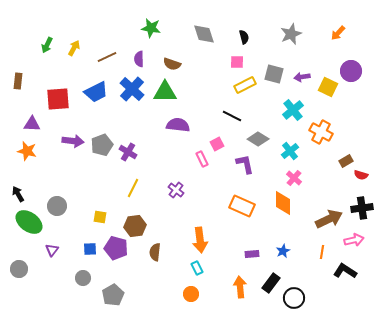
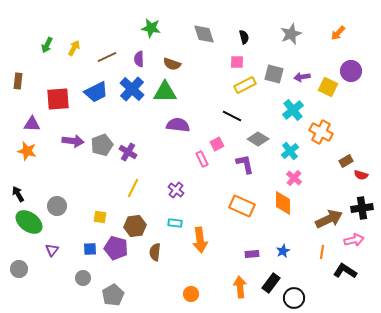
cyan rectangle at (197, 268): moved 22 px left, 45 px up; rotated 56 degrees counterclockwise
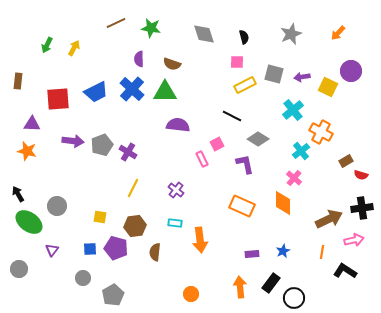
brown line at (107, 57): moved 9 px right, 34 px up
cyan cross at (290, 151): moved 11 px right
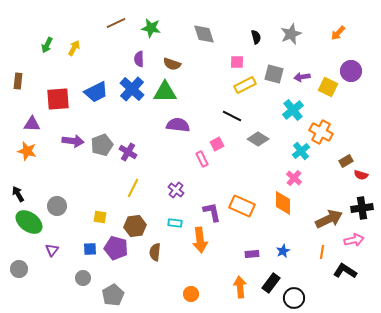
black semicircle at (244, 37): moved 12 px right
purple L-shape at (245, 164): moved 33 px left, 48 px down
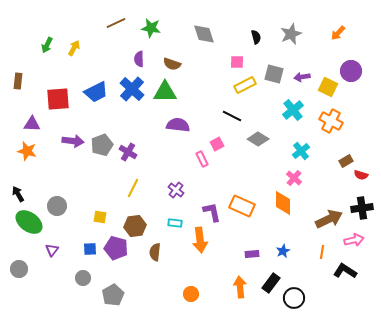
orange cross at (321, 132): moved 10 px right, 11 px up
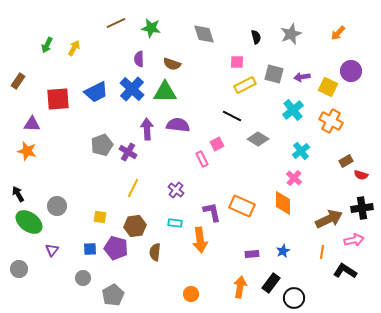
brown rectangle at (18, 81): rotated 28 degrees clockwise
purple arrow at (73, 141): moved 74 px right, 12 px up; rotated 100 degrees counterclockwise
orange arrow at (240, 287): rotated 15 degrees clockwise
